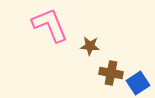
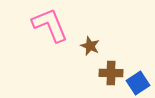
brown star: rotated 18 degrees clockwise
brown cross: rotated 10 degrees counterclockwise
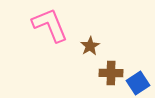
brown star: rotated 18 degrees clockwise
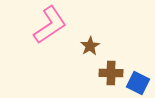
pink L-shape: rotated 78 degrees clockwise
blue square: rotated 30 degrees counterclockwise
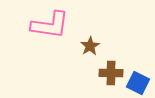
pink L-shape: rotated 42 degrees clockwise
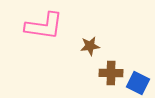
pink L-shape: moved 6 px left, 1 px down
brown star: rotated 24 degrees clockwise
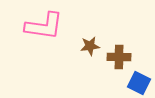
brown cross: moved 8 px right, 16 px up
blue square: moved 1 px right
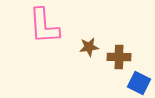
pink L-shape: rotated 78 degrees clockwise
brown star: moved 1 px left, 1 px down
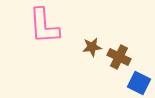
brown star: moved 3 px right
brown cross: rotated 25 degrees clockwise
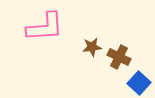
pink L-shape: moved 1 px right, 1 px down; rotated 90 degrees counterclockwise
blue square: rotated 15 degrees clockwise
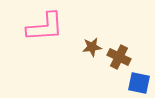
blue square: rotated 30 degrees counterclockwise
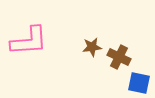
pink L-shape: moved 16 px left, 14 px down
